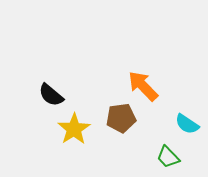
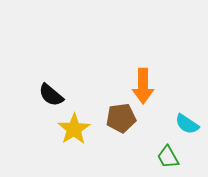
orange arrow: rotated 136 degrees counterclockwise
green trapezoid: rotated 15 degrees clockwise
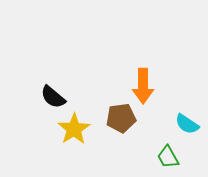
black semicircle: moved 2 px right, 2 px down
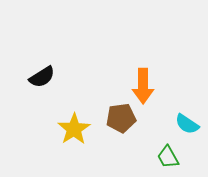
black semicircle: moved 11 px left, 20 px up; rotated 72 degrees counterclockwise
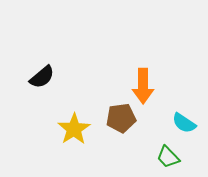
black semicircle: rotated 8 degrees counterclockwise
cyan semicircle: moved 3 px left, 1 px up
green trapezoid: rotated 15 degrees counterclockwise
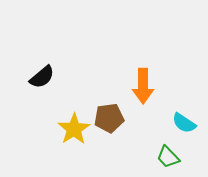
brown pentagon: moved 12 px left
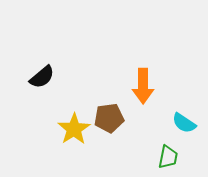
green trapezoid: rotated 125 degrees counterclockwise
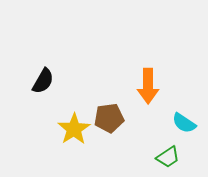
black semicircle: moved 1 px right, 4 px down; rotated 20 degrees counterclockwise
orange arrow: moved 5 px right
green trapezoid: rotated 45 degrees clockwise
